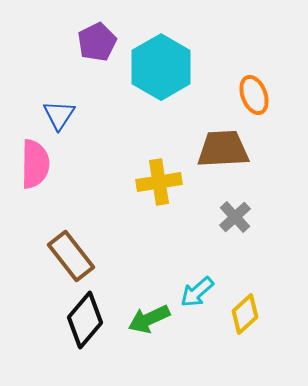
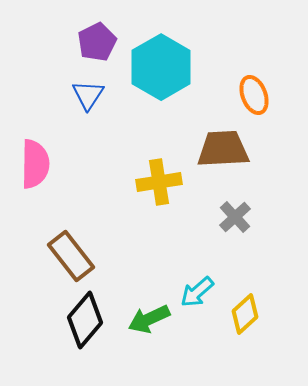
blue triangle: moved 29 px right, 20 px up
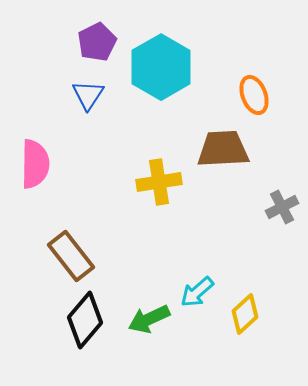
gray cross: moved 47 px right, 10 px up; rotated 16 degrees clockwise
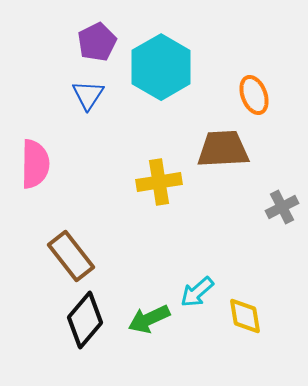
yellow diamond: moved 2 px down; rotated 57 degrees counterclockwise
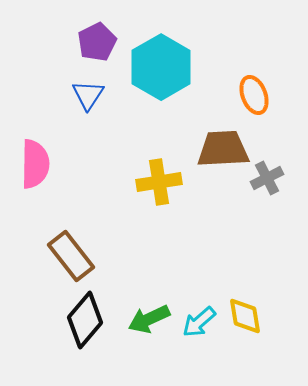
gray cross: moved 15 px left, 29 px up
cyan arrow: moved 2 px right, 30 px down
